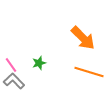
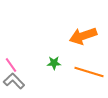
orange arrow: moved 2 px up; rotated 116 degrees clockwise
green star: moved 15 px right; rotated 16 degrees clockwise
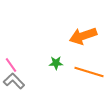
green star: moved 2 px right
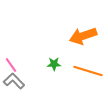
green star: moved 2 px left, 1 px down
orange line: moved 1 px left, 1 px up
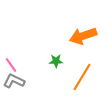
green star: moved 2 px right, 3 px up
orange line: moved 6 px left, 6 px down; rotated 76 degrees counterclockwise
gray L-shape: rotated 20 degrees counterclockwise
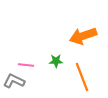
pink line: moved 15 px right; rotated 49 degrees counterclockwise
orange line: rotated 52 degrees counterclockwise
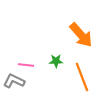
orange arrow: moved 2 px left, 1 px up; rotated 112 degrees counterclockwise
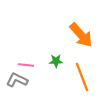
gray L-shape: moved 3 px right, 1 px up
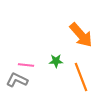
orange line: moved 1 px left
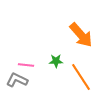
orange line: rotated 12 degrees counterclockwise
